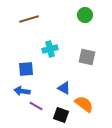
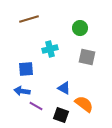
green circle: moved 5 px left, 13 px down
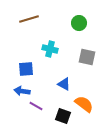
green circle: moved 1 px left, 5 px up
cyan cross: rotated 28 degrees clockwise
blue triangle: moved 4 px up
black square: moved 2 px right, 1 px down
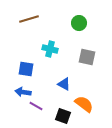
blue square: rotated 14 degrees clockwise
blue arrow: moved 1 px right, 1 px down
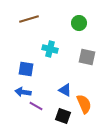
blue triangle: moved 1 px right, 6 px down
orange semicircle: rotated 30 degrees clockwise
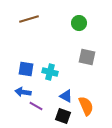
cyan cross: moved 23 px down
blue triangle: moved 1 px right, 6 px down
orange semicircle: moved 2 px right, 2 px down
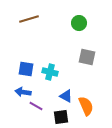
black square: moved 2 px left, 1 px down; rotated 28 degrees counterclockwise
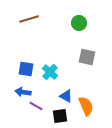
cyan cross: rotated 28 degrees clockwise
black square: moved 1 px left, 1 px up
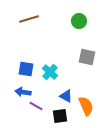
green circle: moved 2 px up
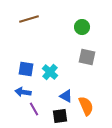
green circle: moved 3 px right, 6 px down
purple line: moved 2 px left, 3 px down; rotated 32 degrees clockwise
